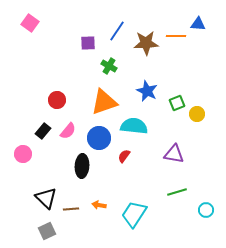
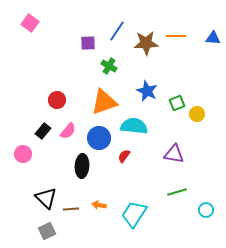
blue triangle: moved 15 px right, 14 px down
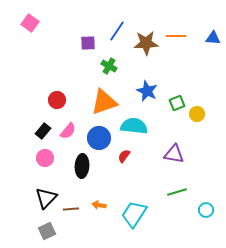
pink circle: moved 22 px right, 4 px down
black triangle: rotated 30 degrees clockwise
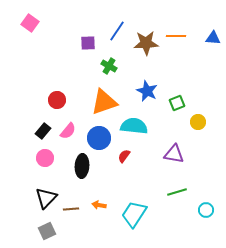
yellow circle: moved 1 px right, 8 px down
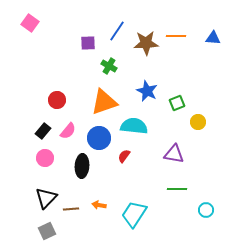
green line: moved 3 px up; rotated 18 degrees clockwise
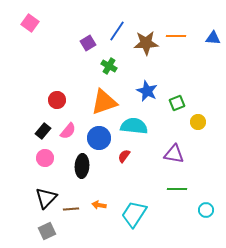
purple square: rotated 28 degrees counterclockwise
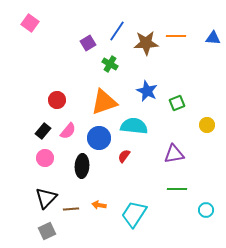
green cross: moved 1 px right, 2 px up
yellow circle: moved 9 px right, 3 px down
purple triangle: rotated 20 degrees counterclockwise
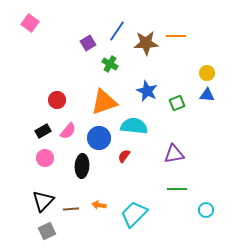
blue triangle: moved 6 px left, 57 px down
yellow circle: moved 52 px up
black rectangle: rotated 21 degrees clockwise
black triangle: moved 3 px left, 3 px down
cyan trapezoid: rotated 12 degrees clockwise
